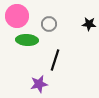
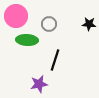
pink circle: moved 1 px left
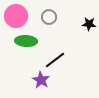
gray circle: moved 7 px up
green ellipse: moved 1 px left, 1 px down
black line: rotated 35 degrees clockwise
purple star: moved 2 px right, 4 px up; rotated 30 degrees counterclockwise
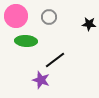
purple star: rotated 12 degrees counterclockwise
